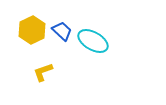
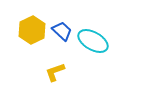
yellow L-shape: moved 12 px right
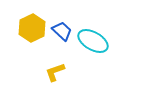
yellow hexagon: moved 2 px up
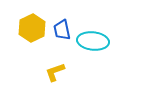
blue trapezoid: moved 1 px up; rotated 145 degrees counterclockwise
cyan ellipse: rotated 24 degrees counterclockwise
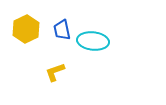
yellow hexagon: moved 6 px left, 1 px down
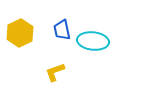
yellow hexagon: moved 6 px left, 4 px down
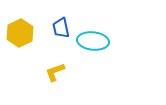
blue trapezoid: moved 1 px left, 2 px up
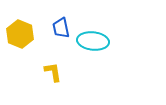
yellow hexagon: moved 1 px down; rotated 12 degrees counterclockwise
yellow L-shape: moved 2 px left; rotated 100 degrees clockwise
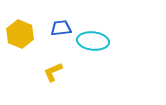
blue trapezoid: rotated 95 degrees clockwise
yellow L-shape: rotated 105 degrees counterclockwise
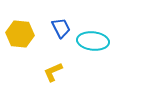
blue trapezoid: rotated 70 degrees clockwise
yellow hexagon: rotated 16 degrees counterclockwise
